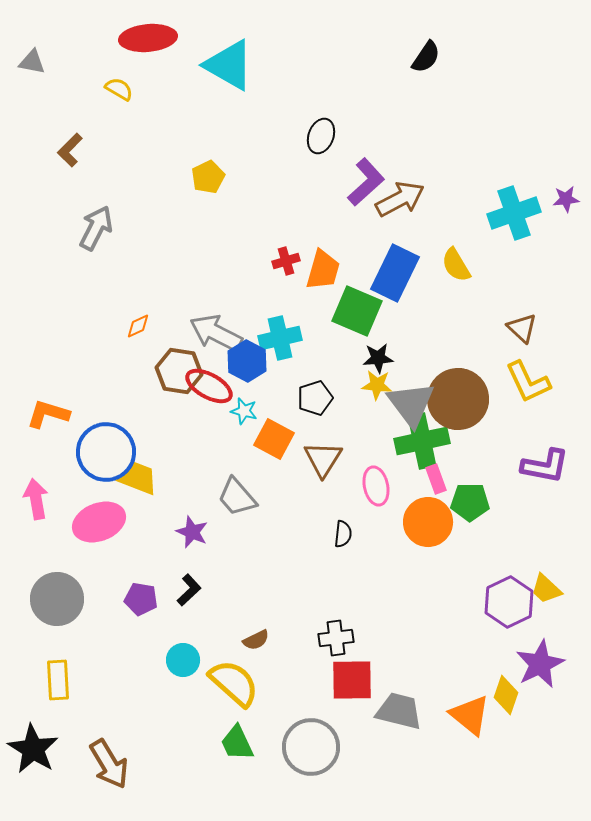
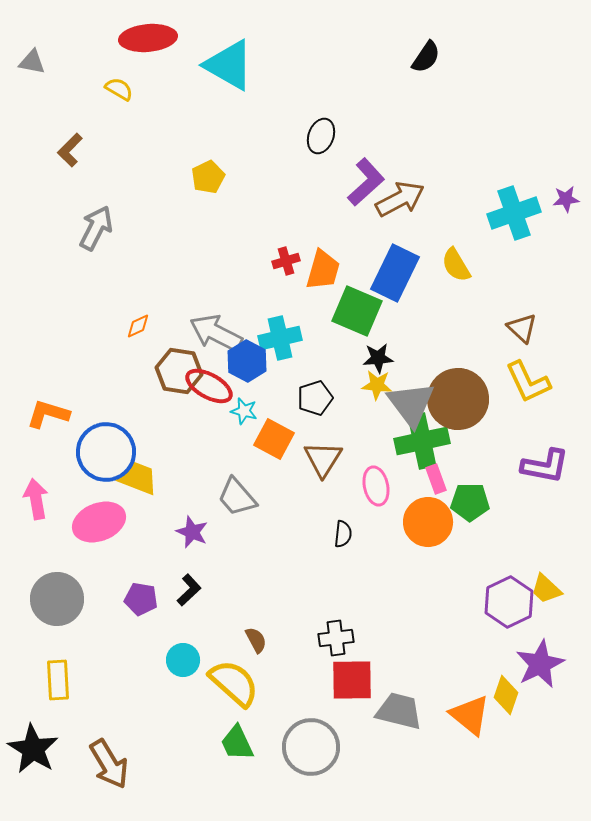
brown semicircle at (256, 640): rotated 92 degrees counterclockwise
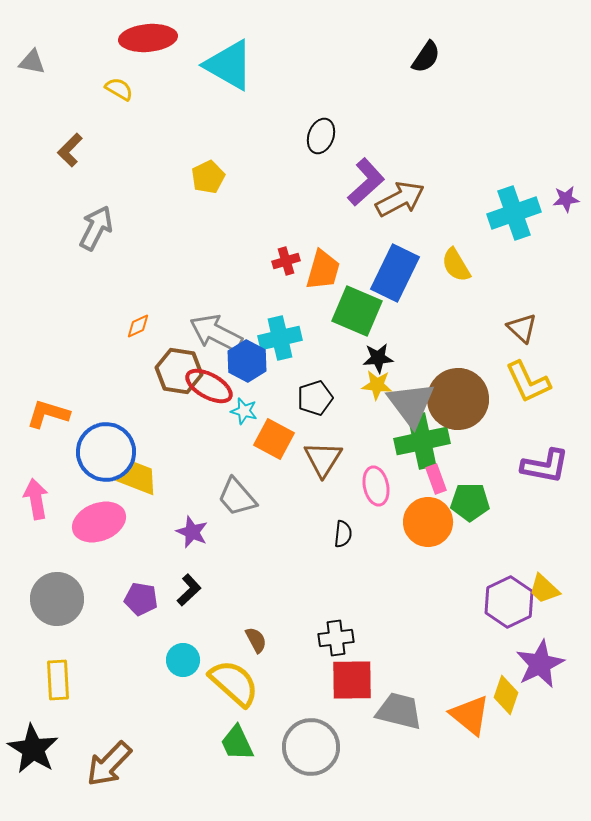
yellow trapezoid at (546, 589): moved 2 px left
brown arrow at (109, 764): rotated 75 degrees clockwise
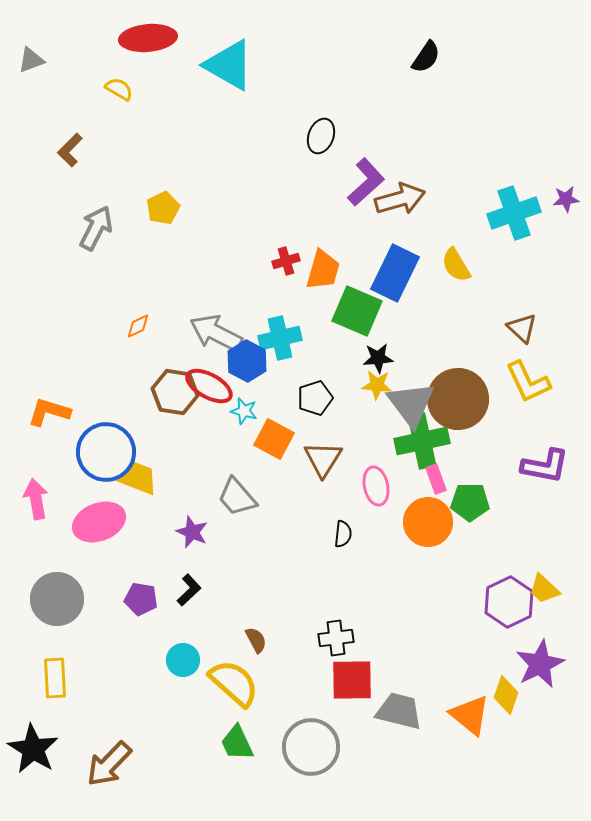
gray triangle at (32, 62): moved 1 px left, 2 px up; rotated 32 degrees counterclockwise
yellow pentagon at (208, 177): moved 45 px left, 31 px down
brown arrow at (400, 199): rotated 12 degrees clockwise
brown hexagon at (179, 371): moved 4 px left, 21 px down
orange L-shape at (48, 414): moved 1 px right, 2 px up
yellow rectangle at (58, 680): moved 3 px left, 2 px up
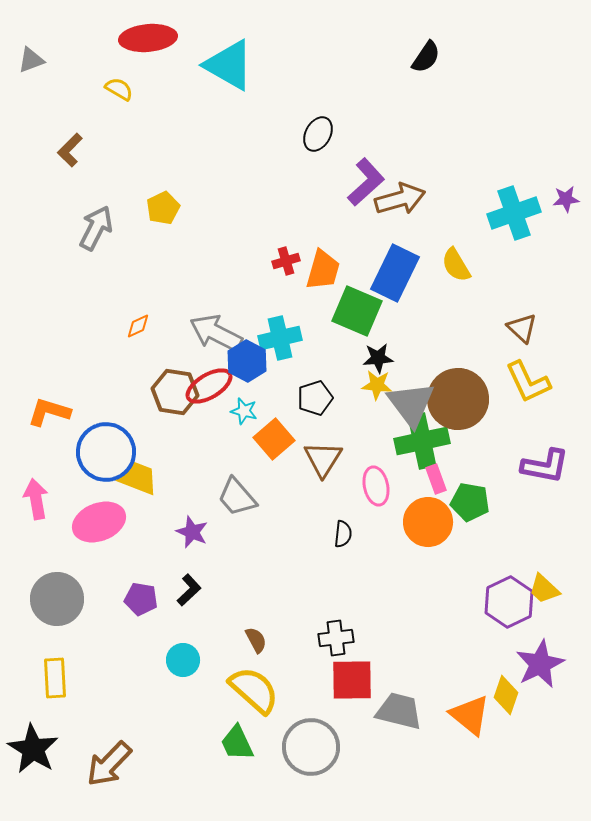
black ellipse at (321, 136): moved 3 px left, 2 px up; rotated 8 degrees clockwise
red ellipse at (209, 386): rotated 60 degrees counterclockwise
orange square at (274, 439): rotated 21 degrees clockwise
green pentagon at (470, 502): rotated 9 degrees clockwise
yellow semicircle at (234, 683): moved 20 px right, 7 px down
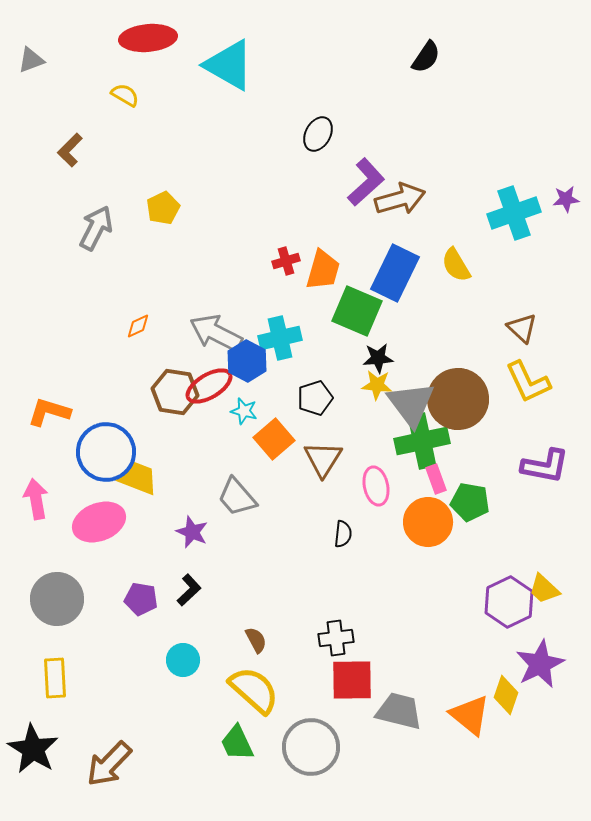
yellow semicircle at (119, 89): moved 6 px right, 6 px down
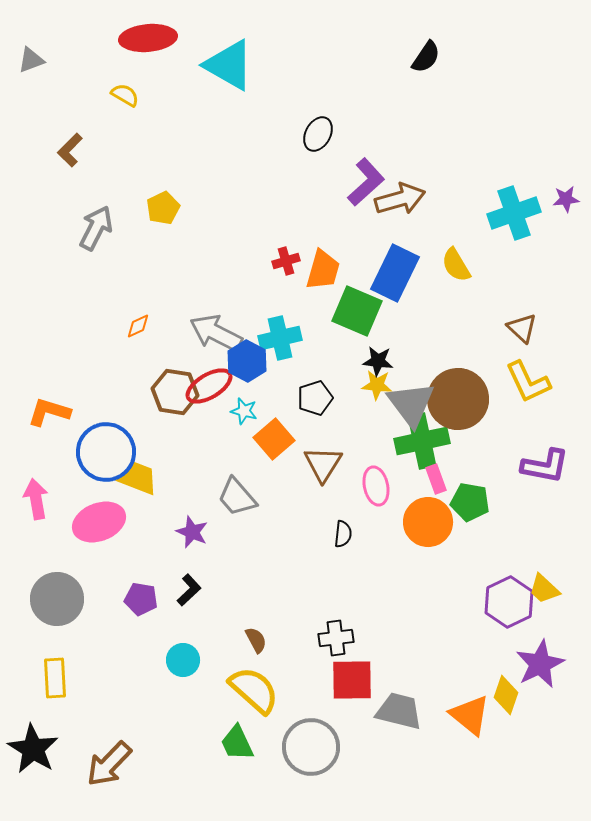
black star at (378, 358): moved 3 px down; rotated 12 degrees clockwise
brown triangle at (323, 459): moved 5 px down
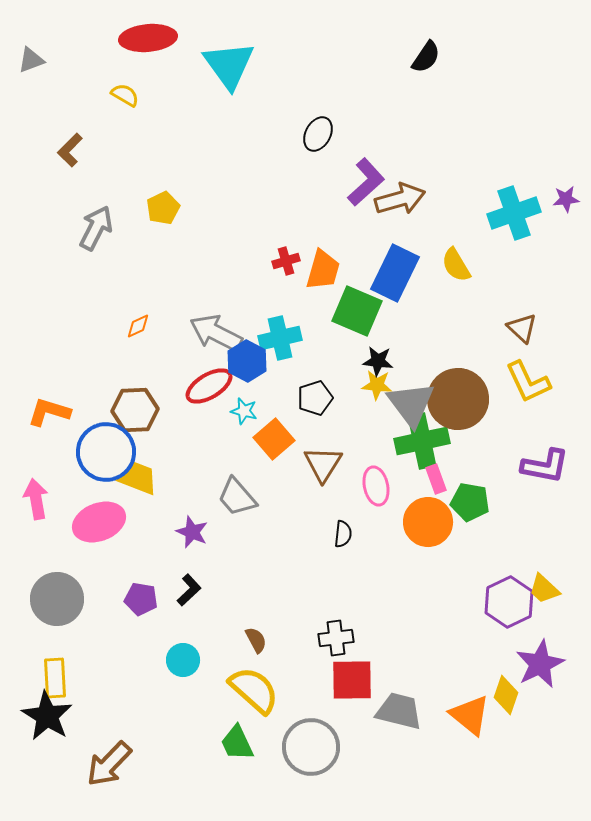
cyan triangle at (229, 65): rotated 24 degrees clockwise
brown hexagon at (175, 392): moved 40 px left, 18 px down; rotated 12 degrees counterclockwise
black star at (33, 749): moved 14 px right, 33 px up
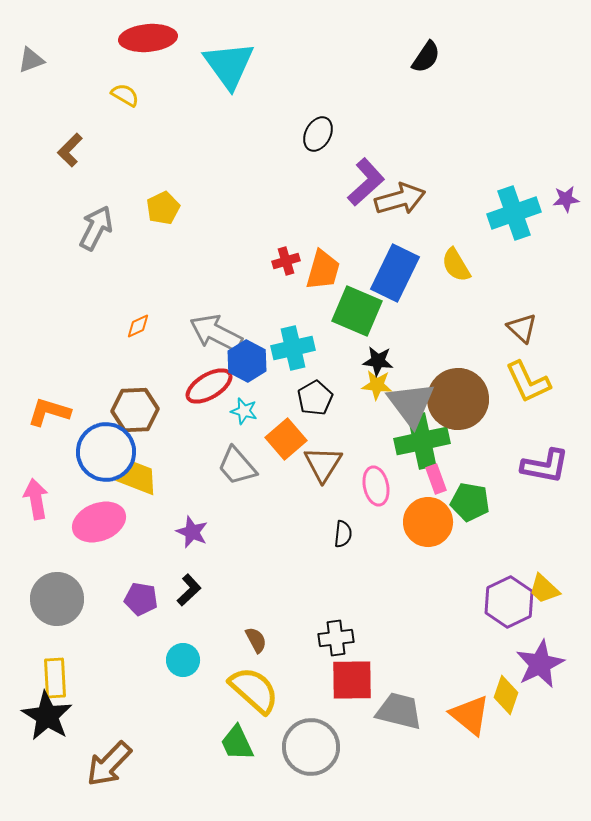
cyan cross at (280, 338): moved 13 px right, 10 px down
black pentagon at (315, 398): rotated 12 degrees counterclockwise
orange square at (274, 439): moved 12 px right
gray trapezoid at (237, 497): moved 31 px up
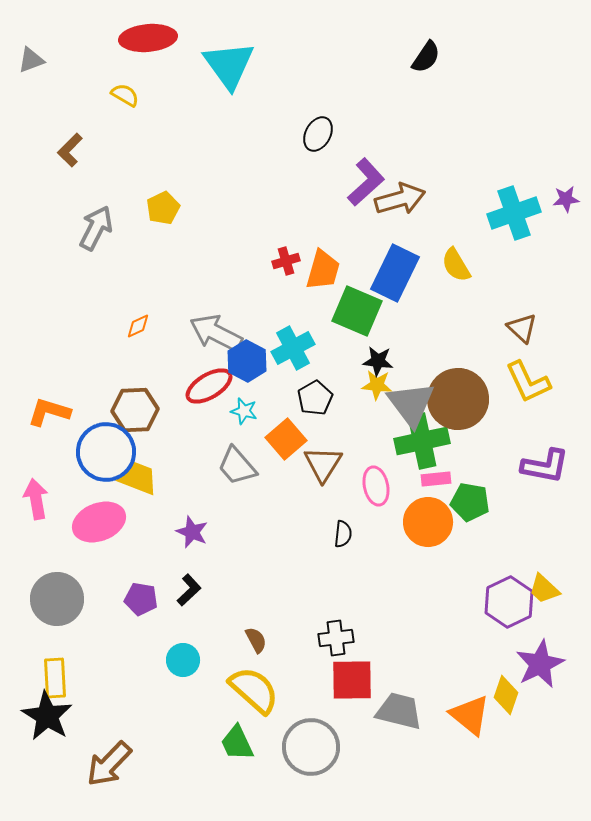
cyan cross at (293, 348): rotated 15 degrees counterclockwise
pink rectangle at (436, 479): rotated 76 degrees counterclockwise
